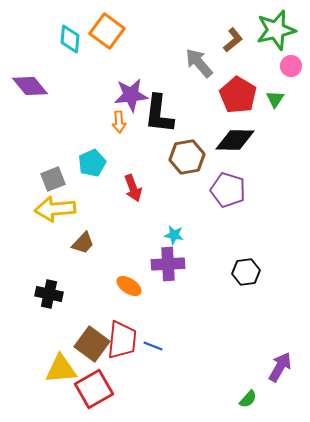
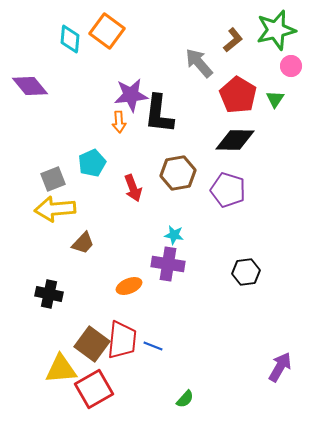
brown hexagon: moved 9 px left, 16 px down
purple cross: rotated 12 degrees clockwise
orange ellipse: rotated 55 degrees counterclockwise
green semicircle: moved 63 px left
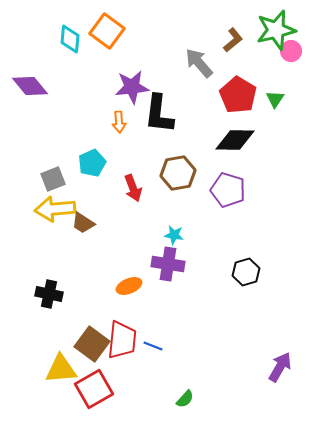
pink circle: moved 15 px up
purple star: moved 1 px right, 8 px up
brown trapezoid: moved 20 px up; rotated 80 degrees clockwise
black hexagon: rotated 8 degrees counterclockwise
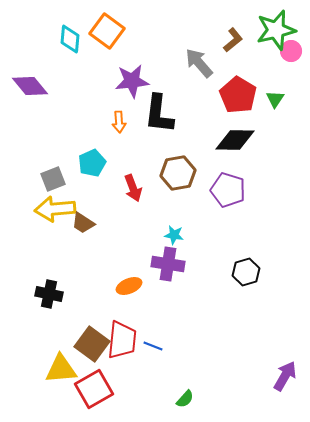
purple star: moved 6 px up
purple arrow: moved 5 px right, 9 px down
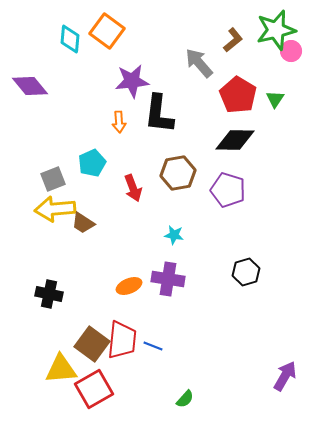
purple cross: moved 15 px down
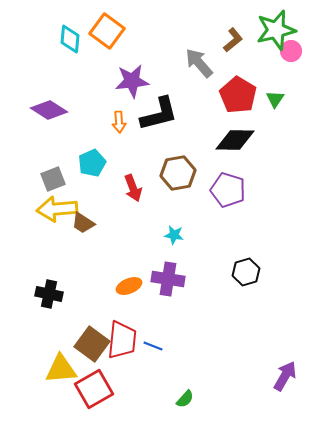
purple diamond: moved 19 px right, 24 px down; rotated 18 degrees counterclockwise
black L-shape: rotated 111 degrees counterclockwise
yellow arrow: moved 2 px right
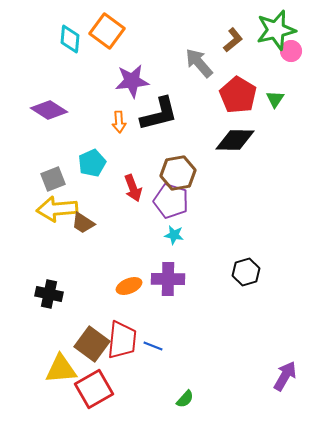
purple pentagon: moved 57 px left, 11 px down
purple cross: rotated 8 degrees counterclockwise
